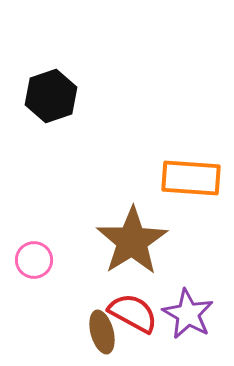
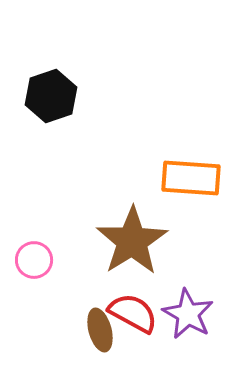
brown ellipse: moved 2 px left, 2 px up
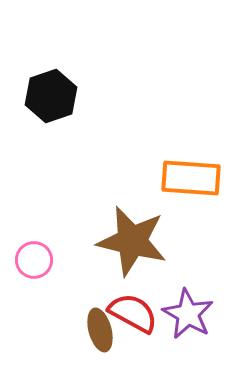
brown star: rotated 26 degrees counterclockwise
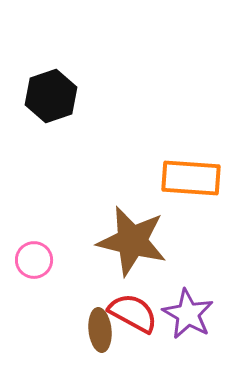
brown ellipse: rotated 9 degrees clockwise
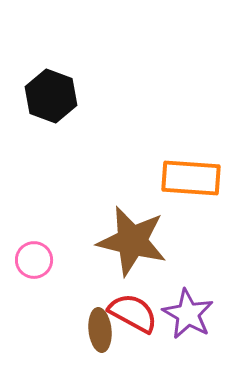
black hexagon: rotated 21 degrees counterclockwise
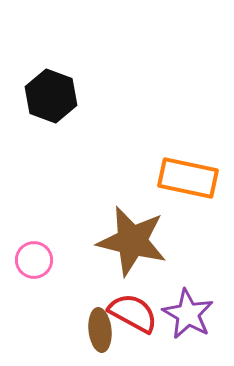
orange rectangle: moved 3 px left; rotated 8 degrees clockwise
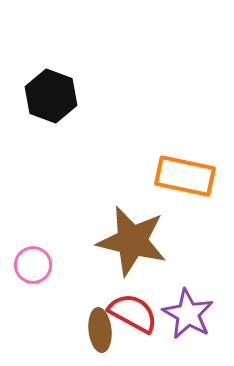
orange rectangle: moved 3 px left, 2 px up
pink circle: moved 1 px left, 5 px down
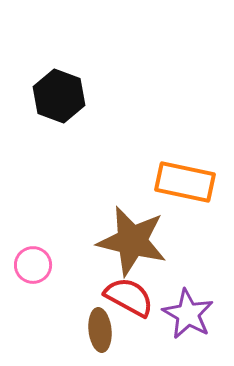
black hexagon: moved 8 px right
orange rectangle: moved 6 px down
red semicircle: moved 4 px left, 16 px up
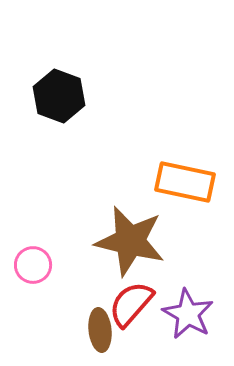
brown star: moved 2 px left
red semicircle: moved 2 px right, 7 px down; rotated 78 degrees counterclockwise
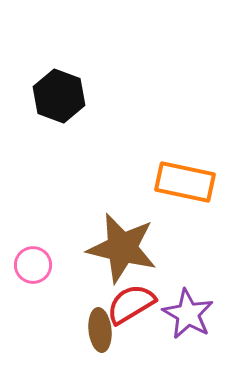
brown star: moved 8 px left, 7 px down
red semicircle: rotated 18 degrees clockwise
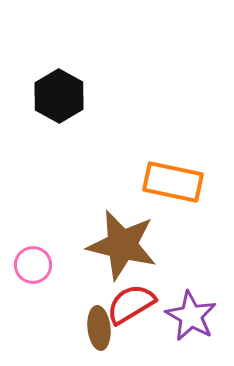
black hexagon: rotated 9 degrees clockwise
orange rectangle: moved 12 px left
brown star: moved 3 px up
purple star: moved 3 px right, 2 px down
brown ellipse: moved 1 px left, 2 px up
